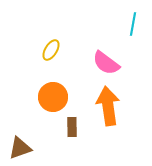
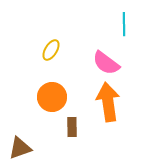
cyan line: moved 9 px left; rotated 10 degrees counterclockwise
orange circle: moved 1 px left
orange arrow: moved 4 px up
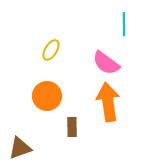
orange circle: moved 5 px left, 1 px up
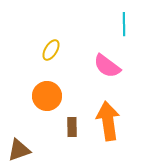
pink semicircle: moved 1 px right, 3 px down
orange arrow: moved 19 px down
brown triangle: moved 1 px left, 2 px down
